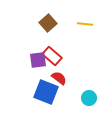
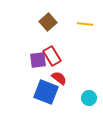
brown square: moved 1 px up
red rectangle: rotated 18 degrees clockwise
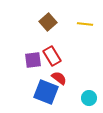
purple square: moved 5 px left
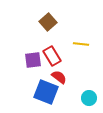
yellow line: moved 4 px left, 20 px down
red semicircle: moved 1 px up
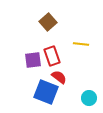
red rectangle: rotated 12 degrees clockwise
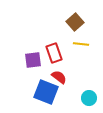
brown square: moved 27 px right
red rectangle: moved 2 px right, 3 px up
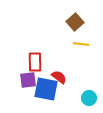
red rectangle: moved 19 px left, 9 px down; rotated 18 degrees clockwise
purple square: moved 5 px left, 20 px down
blue square: moved 3 px up; rotated 10 degrees counterclockwise
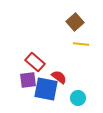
red rectangle: rotated 48 degrees counterclockwise
cyan circle: moved 11 px left
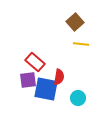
red semicircle: rotated 63 degrees clockwise
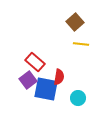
purple square: rotated 30 degrees counterclockwise
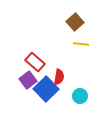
blue square: rotated 35 degrees clockwise
cyan circle: moved 2 px right, 2 px up
